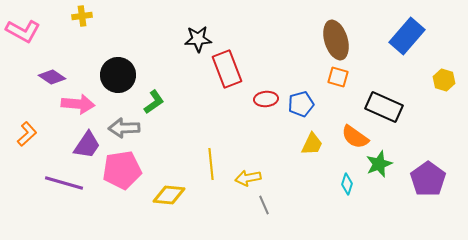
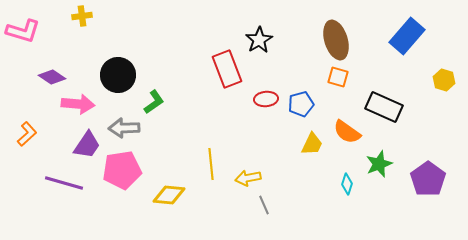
pink L-shape: rotated 12 degrees counterclockwise
black star: moved 61 px right, 1 px down; rotated 28 degrees counterclockwise
orange semicircle: moved 8 px left, 5 px up
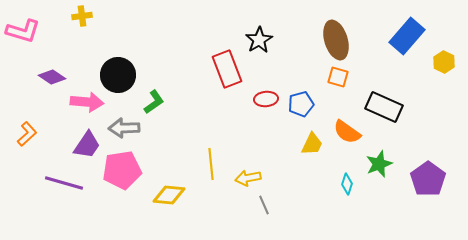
yellow hexagon: moved 18 px up; rotated 10 degrees clockwise
pink arrow: moved 9 px right, 2 px up
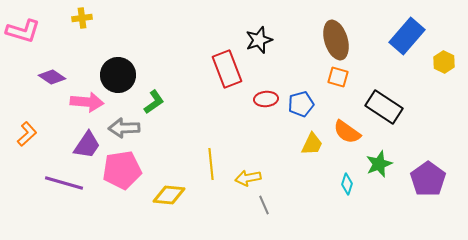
yellow cross: moved 2 px down
black star: rotated 12 degrees clockwise
black rectangle: rotated 9 degrees clockwise
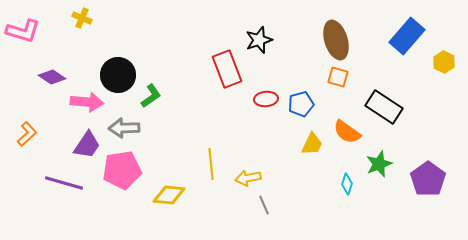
yellow cross: rotated 30 degrees clockwise
green L-shape: moved 3 px left, 6 px up
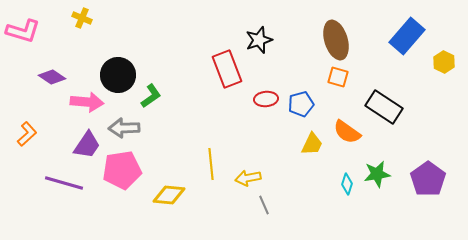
green star: moved 2 px left, 10 px down; rotated 12 degrees clockwise
